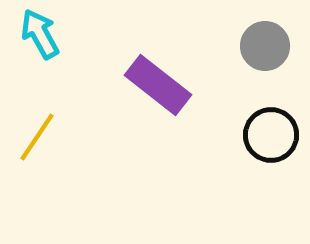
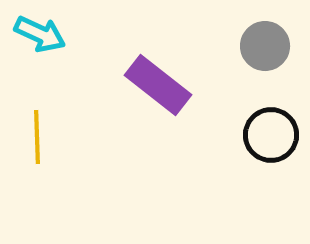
cyan arrow: rotated 144 degrees clockwise
yellow line: rotated 36 degrees counterclockwise
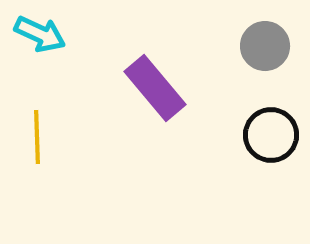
purple rectangle: moved 3 px left, 3 px down; rotated 12 degrees clockwise
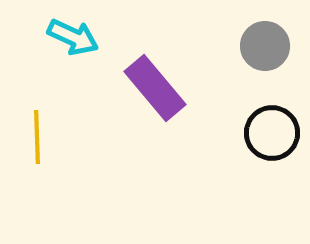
cyan arrow: moved 33 px right, 3 px down
black circle: moved 1 px right, 2 px up
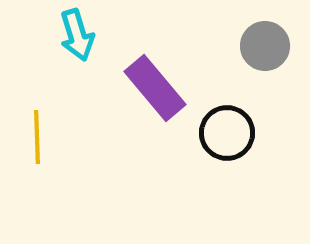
cyan arrow: moved 4 px right, 2 px up; rotated 48 degrees clockwise
black circle: moved 45 px left
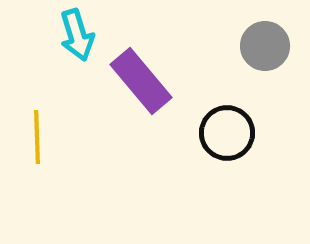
purple rectangle: moved 14 px left, 7 px up
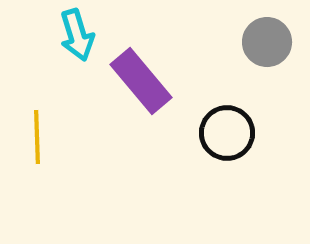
gray circle: moved 2 px right, 4 px up
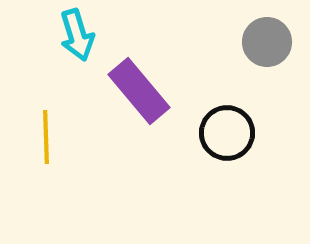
purple rectangle: moved 2 px left, 10 px down
yellow line: moved 9 px right
